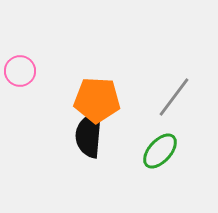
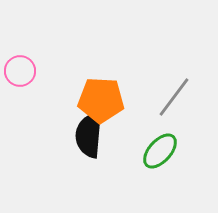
orange pentagon: moved 4 px right
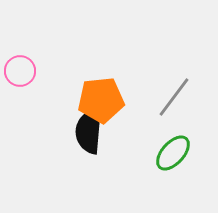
orange pentagon: rotated 9 degrees counterclockwise
black semicircle: moved 4 px up
green ellipse: moved 13 px right, 2 px down
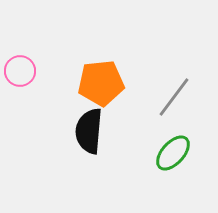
orange pentagon: moved 17 px up
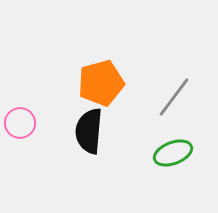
pink circle: moved 52 px down
orange pentagon: rotated 9 degrees counterclockwise
green ellipse: rotated 27 degrees clockwise
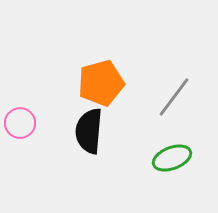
green ellipse: moved 1 px left, 5 px down
